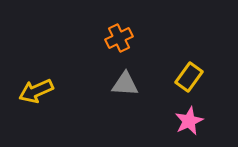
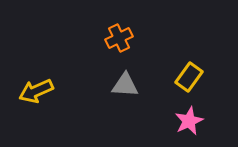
gray triangle: moved 1 px down
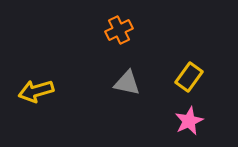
orange cross: moved 8 px up
gray triangle: moved 2 px right, 2 px up; rotated 8 degrees clockwise
yellow arrow: rotated 8 degrees clockwise
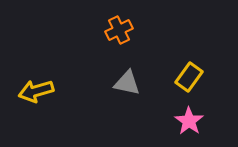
pink star: rotated 12 degrees counterclockwise
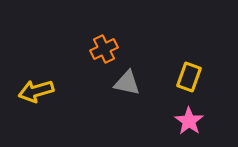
orange cross: moved 15 px left, 19 px down
yellow rectangle: rotated 16 degrees counterclockwise
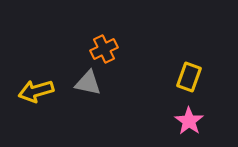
gray triangle: moved 39 px left
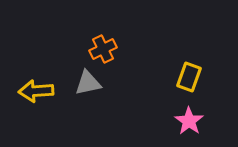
orange cross: moved 1 px left
gray triangle: rotated 24 degrees counterclockwise
yellow arrow: rotated 12 degrees clockwise
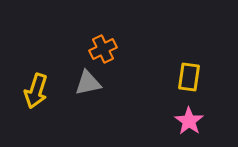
yellow rectangle: rotated 12 degrees counterclockwise
yellow arrow: rotated 68 degrees counterclockwise
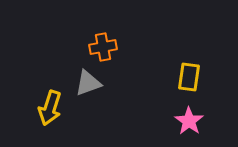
orange cross: moved 2 px up; rotated 16 degrees clockwise
gray triangle: rotated 8 degrees counterclockwise
yellow arrow: moved 14 px right, 17 px down
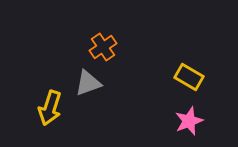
orange cross: rotated 24 degrees counterclockwise
yellow rectangle: rotated 68 degrees counterclockwise
pink star: rotated 16 degrees clockwise
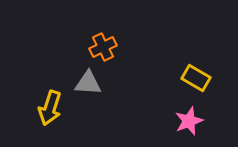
orange cross: rotated 8 degrees clockwise
yellow rectangle: moved 7 px right, 1 px down
gray triangle: rotated 24 degrees clockwise
